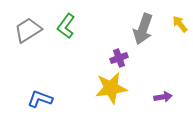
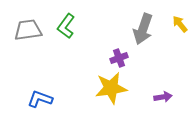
gray trapezoid: rotated 24 degrees clockwise
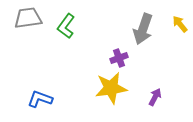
gray trapezoid: moved 12 px up
purple arrow: moved 8 px left; rotated 54 degrees counterclockwise
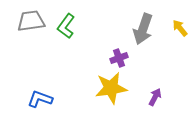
gray trapezoid: moved 3 px right, 3 px down
yellow arrow: moved 4 px down
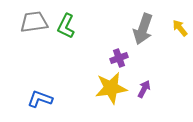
gray trapezoid: moved 3 px right, 1 px down
green L-shape: rotated 10 degrees counterclockwise
purple arrow: moved 11 px left, 8 px up
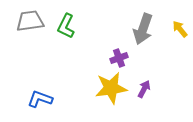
gray trapezoid: moved 4 px left, 1 px up
yellow arrow: moved 1 px down
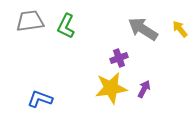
gray arrow: rotated 104 degrees clockwise
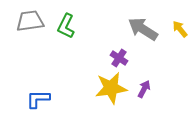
purple cross: rotated 36 degrees counterclockwise
blue L-shape: moved 2 px left; rotated 20 degrees counterclockwise
